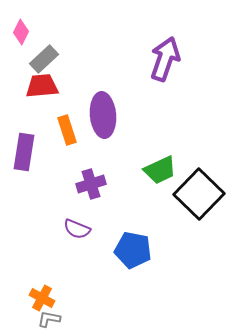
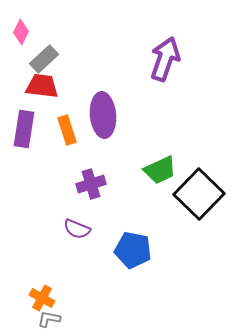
red trapezoid: rotated 12 degrees clockwise
purple rectangle: moved 23 px up
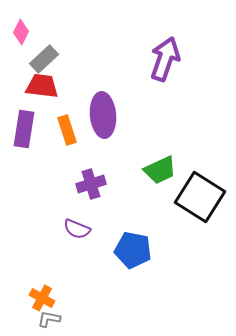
black square: moved 1 px right, 3 px down; rotated 12 degrees counterclockwise
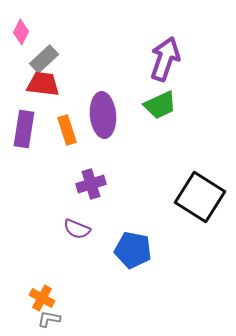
red trapezoid: moved 1 px right, 2 px up
green trapezoid: moved 65 px up
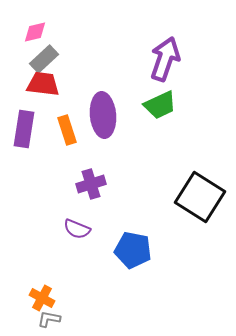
pink diamond: moved 14 px right; rotated 50 degrees clockwise
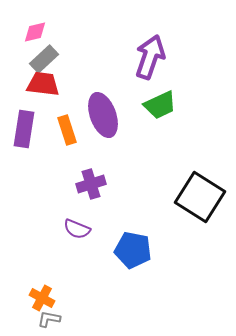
purple arrow: moved 15 px left, 2 px up
purple ellipse: rotated 15 degrees counterclockwise
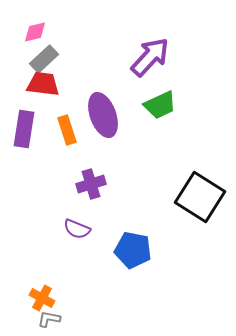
purple arrow: rotated 24 degrees clockwise
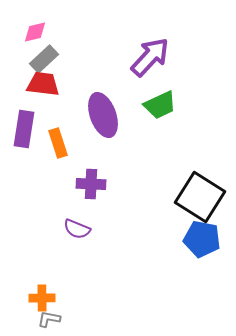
orange rectangle: moved 9 px left, 13 px down
purple cross: rotated 20 degrees clockwise
blue pentagon: moved 69 px right, 11 px up
orange cross: rotated 30 degrees counterclockwise
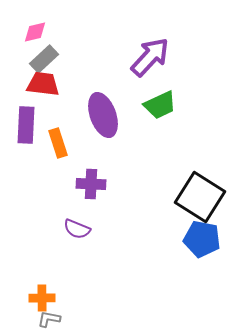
purple rectangle: moved 2 px right, 4 px up; rotated 6 degrees counterclockwise
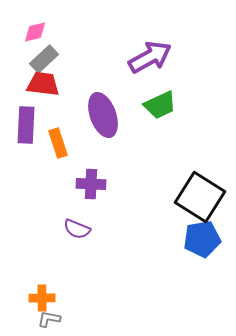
purple arrow: rotated 18 degrees clockwise
blue pentagon: rotated 21 degrees counterclockwise
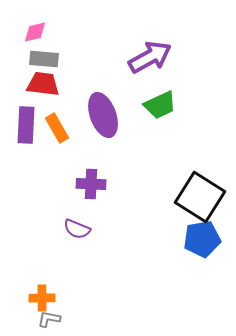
gray rectangle: rotated 48 degrees clockwise
orange rectangle: moved 1 px left, 15 px up; rotated 12 degrees counterclockwise
